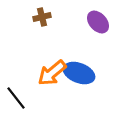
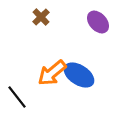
brown cross: moved 1 px left; rotated 30 degrees counterclockwise
blue ellipse: moved 2 px down; rotated 12 degrees clockwise
black line: moved 1 px right, 1 px up
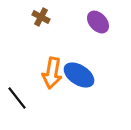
brown cross: rotated 18 degrees counterclockwise
orange arrow: rotated 40 degrees counterclockwise
black line: moved 1 px down
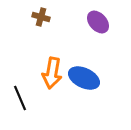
brown cross: rotated 12 degrees counterclockwise
blue ellipse: moved 5 px right, 3 px down; rotated 8 degrees counterclockwise
black line: moved 3 px right; rotated 15 degrees clockwise
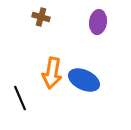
purple ellipse: rotated 50 degrees clockwise
blue ellipse: moved 2 px down
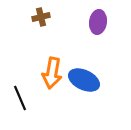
brown cross: rotated 30 degrees counterclockwise
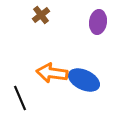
brown cross: moved 2 px up; rotated 24 degrees counterclockwise
orange arrow: rotated 88 degrees clockwise
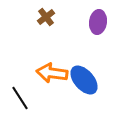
brown cross: moved 5 px right, 2 px down
blue ellipse: rotated 24 degrees clockwise
black line: rotated 10 degrees counterclockwise
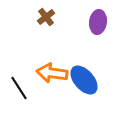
black line: moved 1 px left, 10 px up
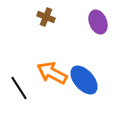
brown cross: rotated 30 degrees counterclockwise
purple ellipse: rotated 30 degrees counterclockwise
orange arrow: rotated 20 degrees clockwise
